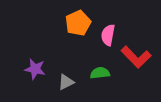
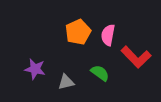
orange pentagon: moved 9 px down
green semicircle: rotated 42 degrees clockwise
gray triangle: rotated 12 degrees clockwise
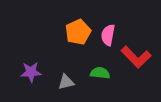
purple star: moved 4 px left, 3 px down; rotated 15 degrees counterclockwise
green semicircle: rotated 30 degrees counterclockwise
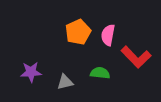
gray triangle: moved 1 px left
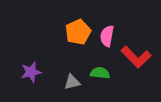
pink semicircle: moved 1 px left, 1 px down
purple star: rotated 10 degrees counterclockwise
gray triangle: moved 7 px right
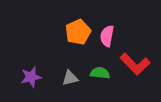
red L-shape: moved 1 px left, 7 px down
purple star: moved 5 px down
gray triangle: moved 2 px left, 4 px up
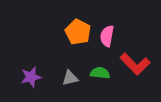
orange pentagon: rotated 20 degrees counterclockwise
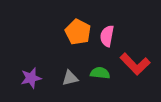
purple star: moved 1 px down
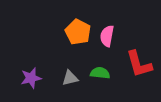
red L-shape: moved 4 px right; rotated 28 degrees clockwise
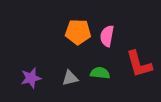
orange pentagon: rotated 25 degrees counterclockwise
